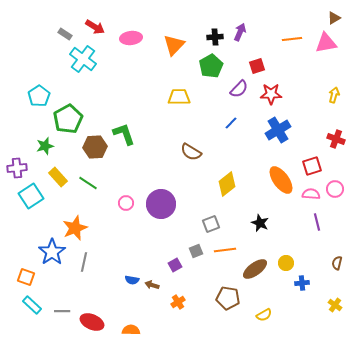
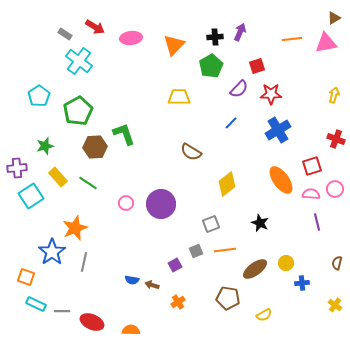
cyan cross at (83, 59): moved 4 px left, 2 px down
green pentagon at (68, 119): moved 10 px right, 8 px up
cyan rectangle at (32, 305): moved 4 px right, 1 px up; rotated 18 degrees counterclockwise
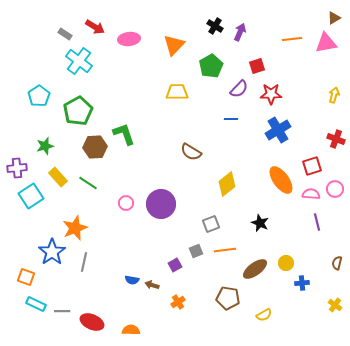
black cross at (215, 37): moved 11 px up; rotated 35 degrees clockwise
pink ellipse at (131, 38): moved 2 px left, 1 px down
yellow trapezoid at (179, 97): moved 2 px left, 5 px up
blue line at (231, 123): moved 4 px up; rotated 48 degrees clockwise
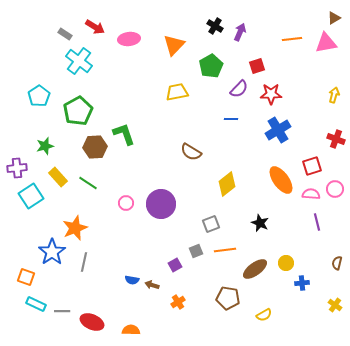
yellow trapezoid at (177, 92): rotated 10 degrees counterclockwise
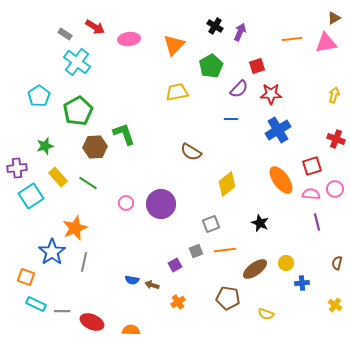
cyan cross at (79, 61): moved 2 px left, 1 px down
yellow semicircle at (264, 315): moved 2 px right, 1 px up; rotated 49 degrees clockwise
